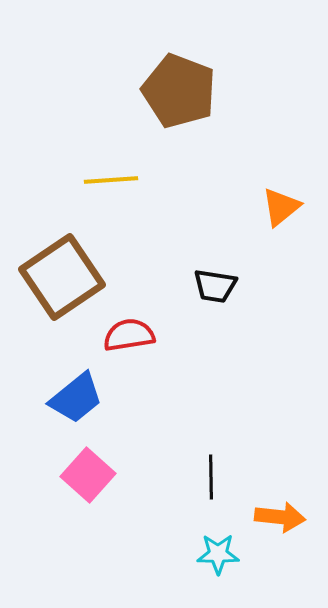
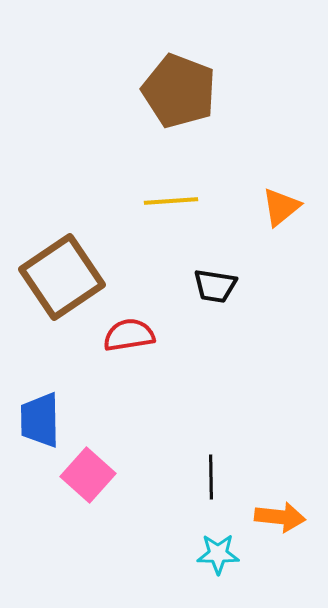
yellow line: moved 60 px right, 21 px down
blue trapezoid: moved 36 px left, 22 px down; rotated 128 degrees clockwise
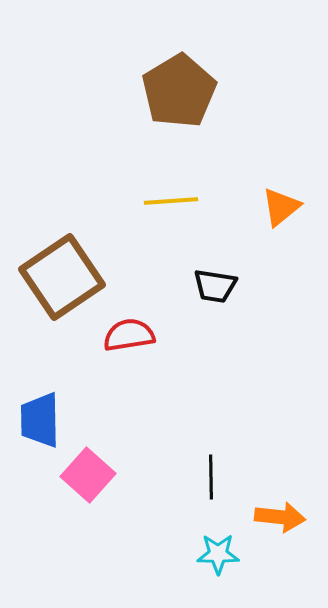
brown pentagon: rotated 20 degrees clockwise
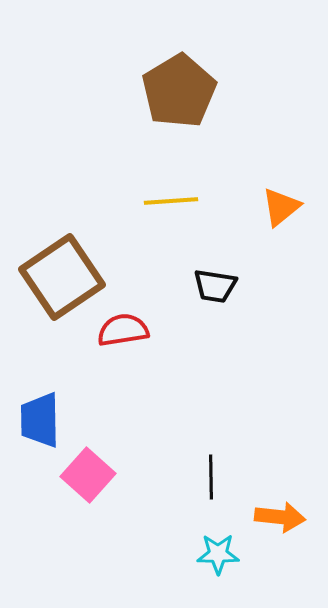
red semicircle: moved 6 px left, 5 px up
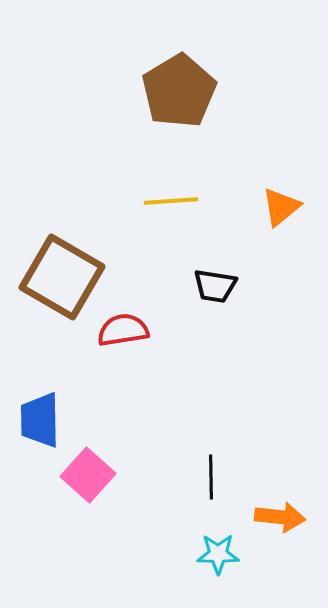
brown square: rotated 26 degrees counterclockwise
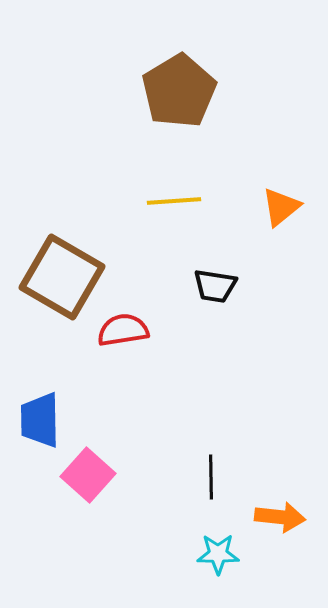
yellow line: moved 3 px right
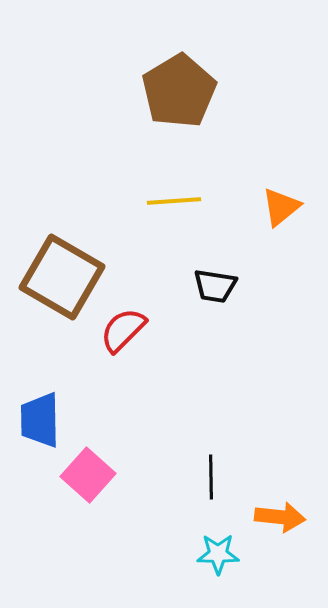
red semicircle: rotated 36 degrees counterclockwise
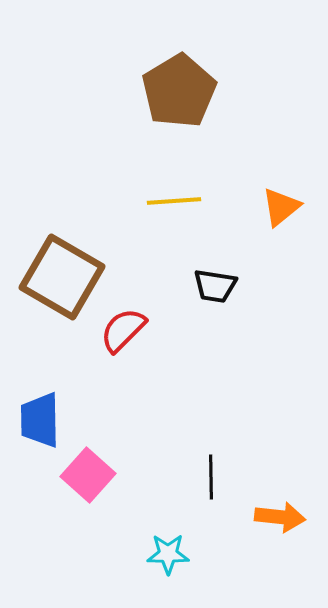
cyan star: moved 50 px left
